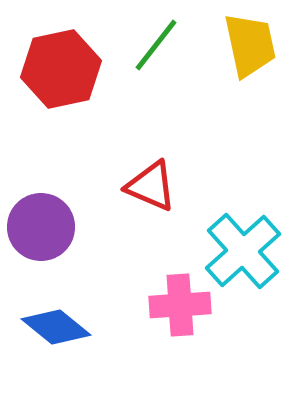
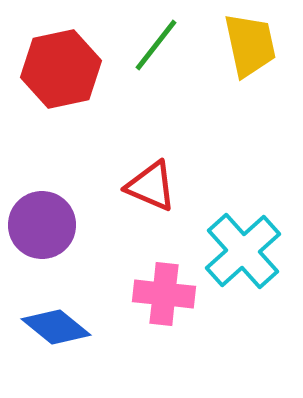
purple circle: moved 1 px right, 2 px up
pink cross: moved 16 px left, 11 px up; rotated 10 degrees clockwise
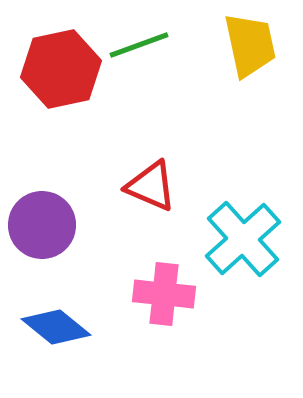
green line: moved 17 px left; rotated 32 degrees clockwise
cyan cross: moved 12 px up
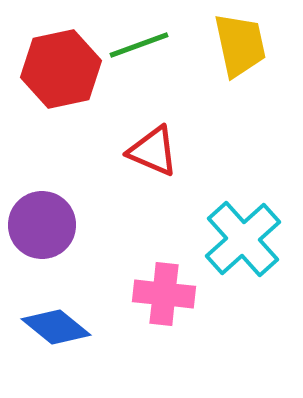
yellow trapezoid: moved 10 px left
red triangle: moved 2 px right, 35 px up
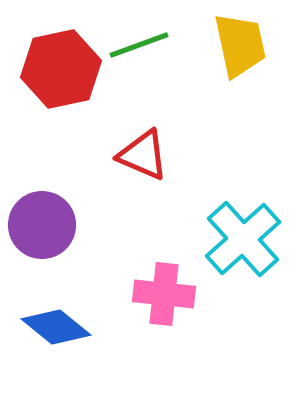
red triangle: moved 10 px left, 4 px down
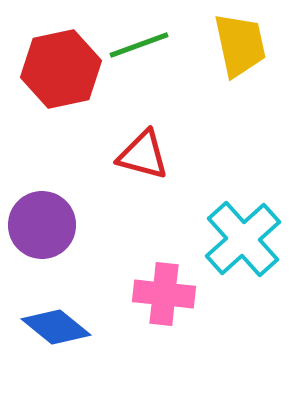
red triangle: rotated 8 degrees counterclockwise
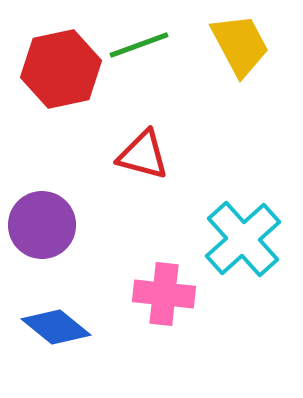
yellow trapezoid: rotated 16 degrees counterclockwise
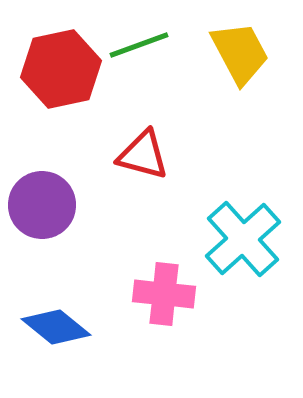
yellow trapezoid: moved 8 px down
purple circle: moved 20 px up
